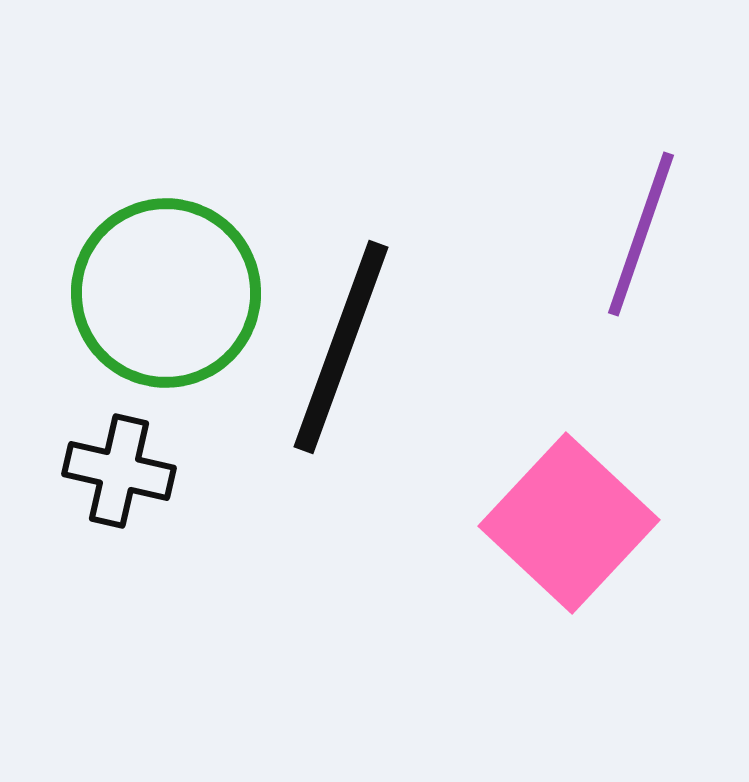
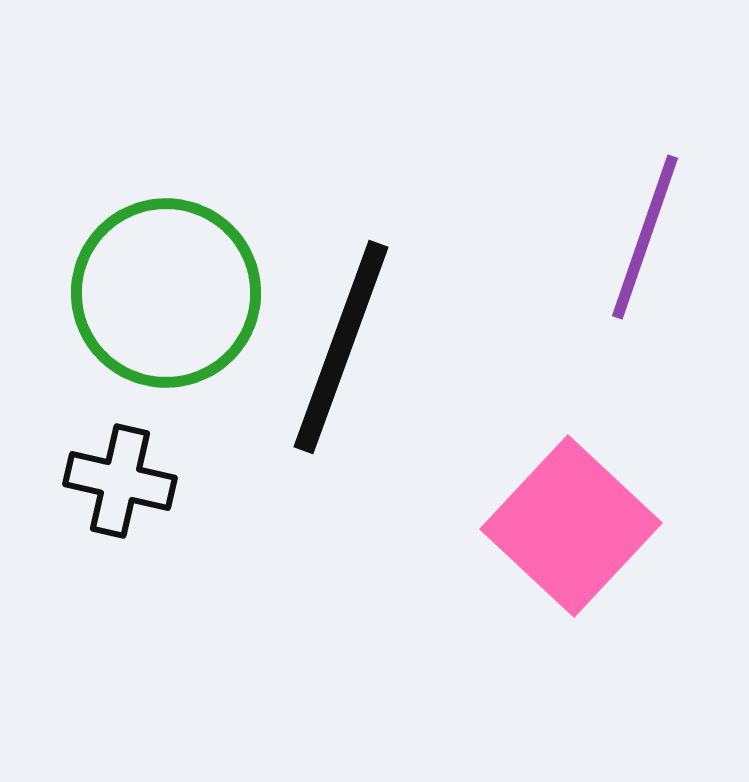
purple line: moved 4 px right, 3 px down
black cross: moved 1 px right, 10 px down
pink square: moved 2 px right, 3 px down
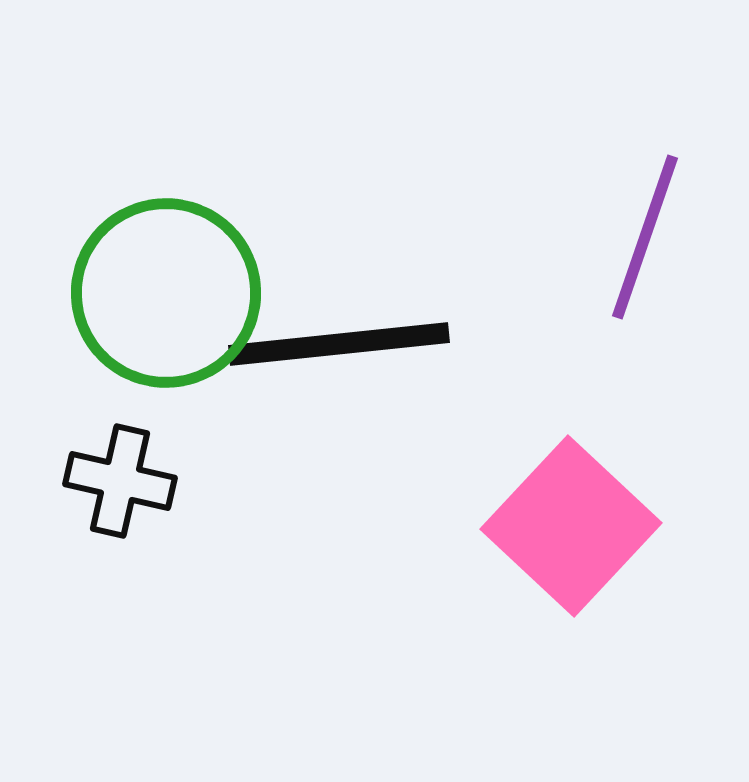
black line: moved 2 px left, 3 px up; rotated 64 degrees clockwise
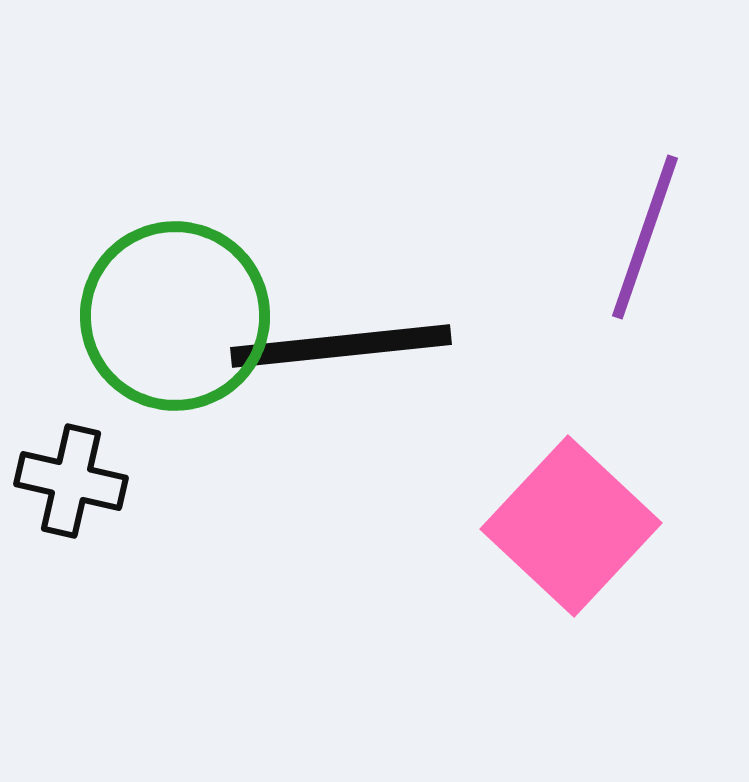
green circle: moved 9 px right, 23 px down
black line: moved 2 px right, 2 px down
black cross: moved 49 px left
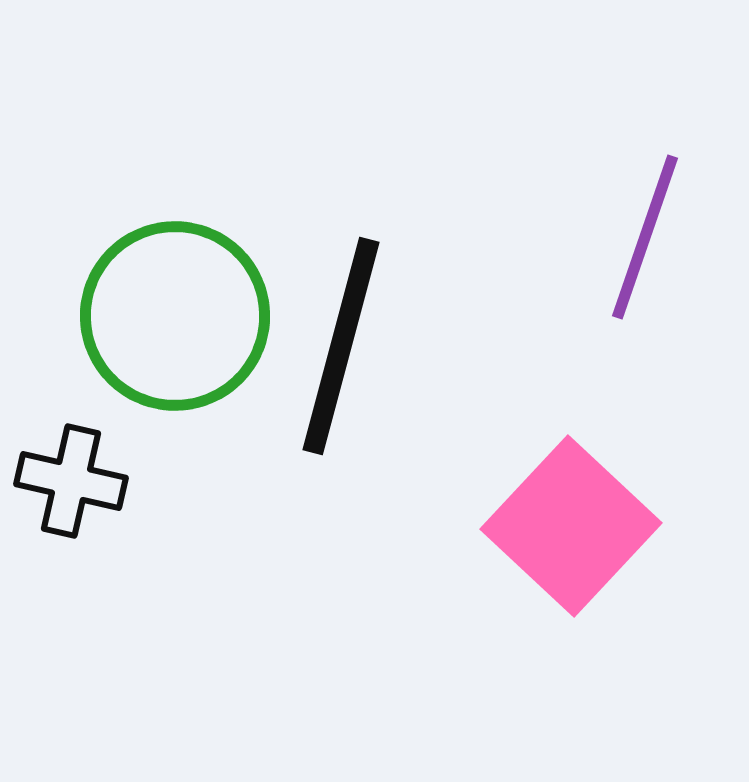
black line: rotated 69 degrees counterclockwise
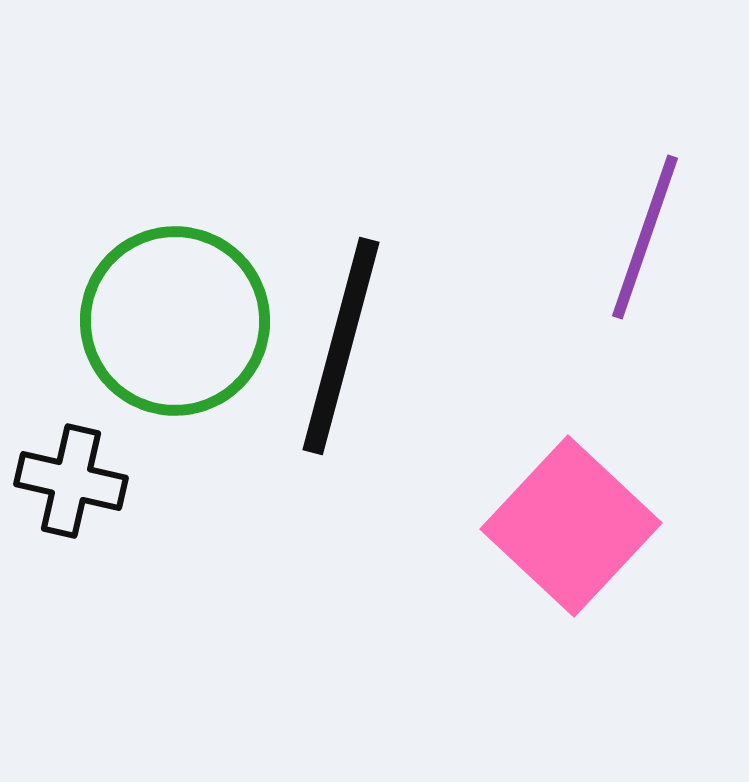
green circle: moved 5 px down
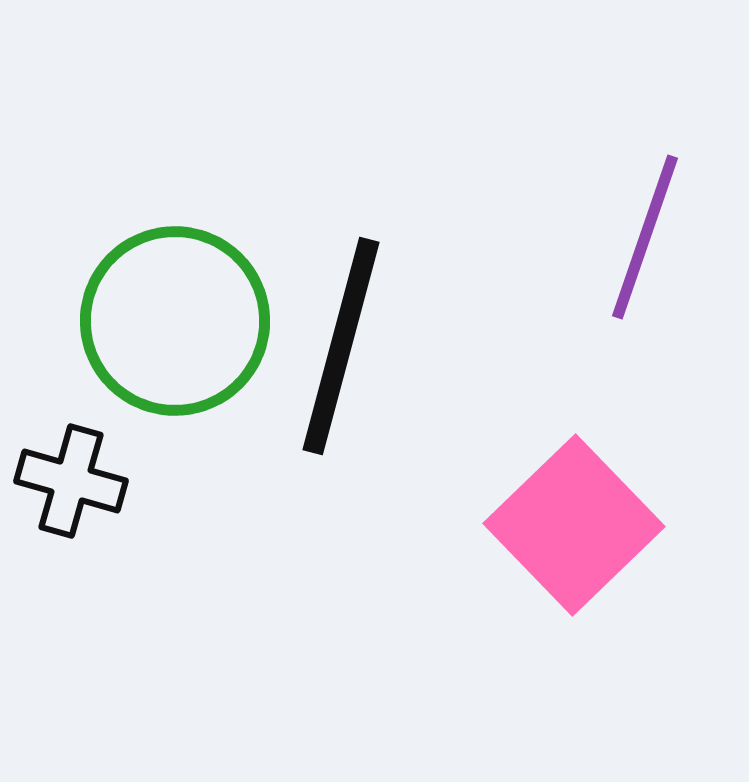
black cross: rotated 3 degrees clockwise
pink square: moved 3 px right, 1 px up; rotated 3 degrees clockwise
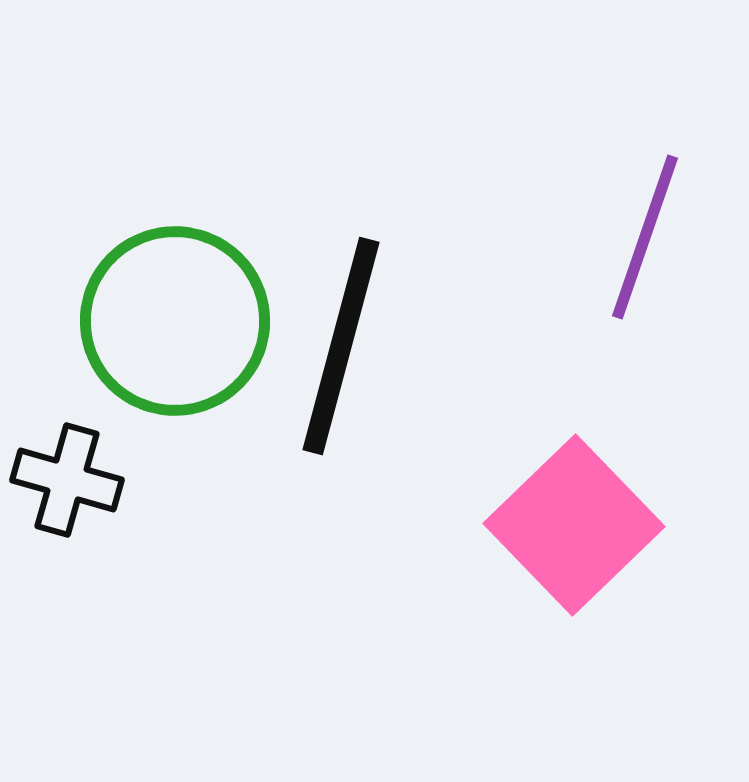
black cross: moved 4 px left, 1 px up
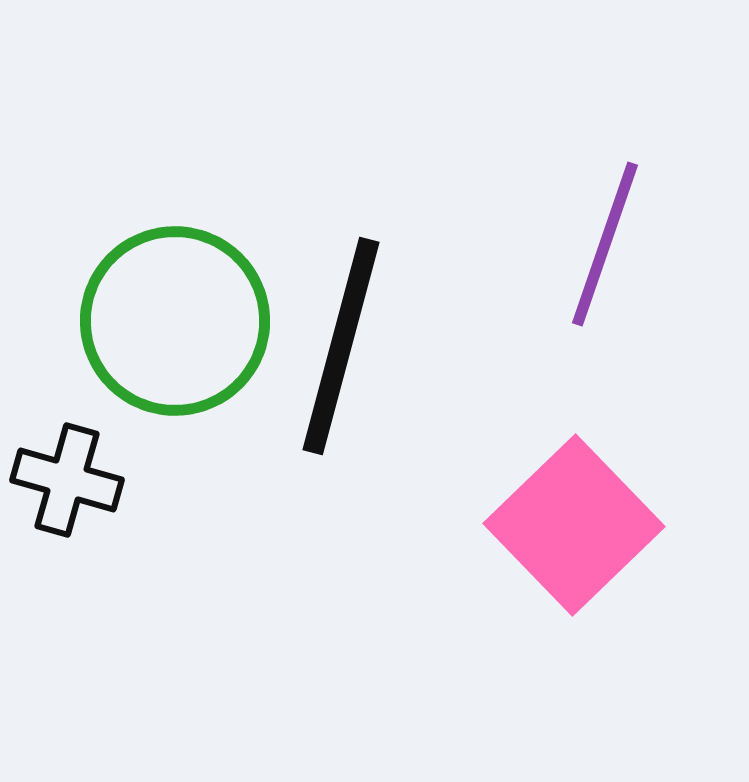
purple line: moved 40 px left, 7 px down
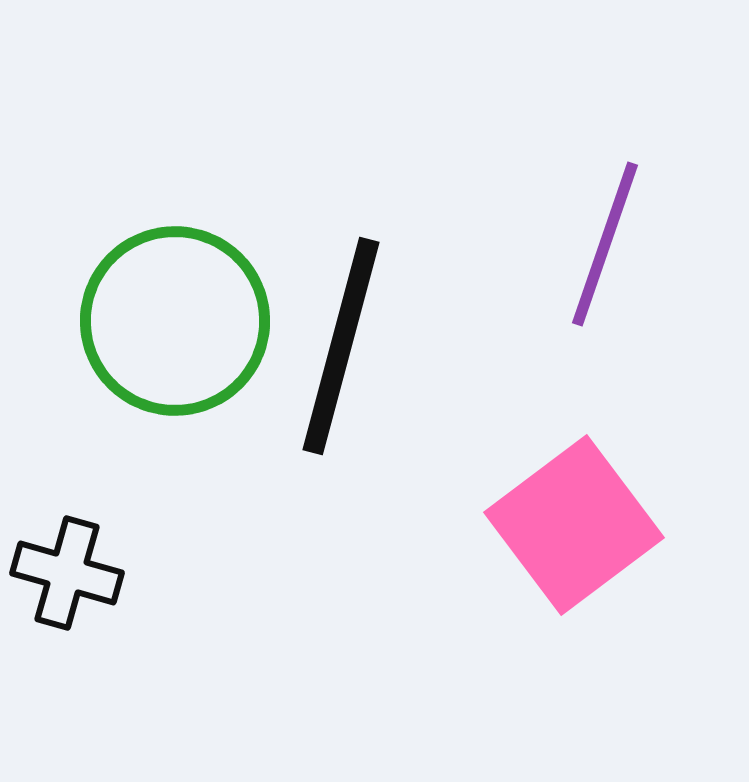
black cross: moved 93 px down
pink square: rotated 7 degrees clockwise
